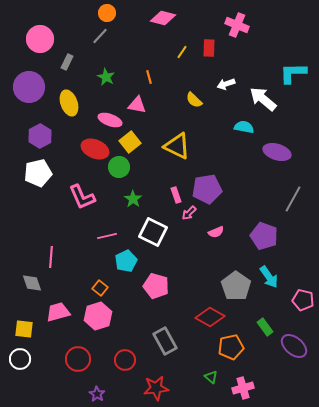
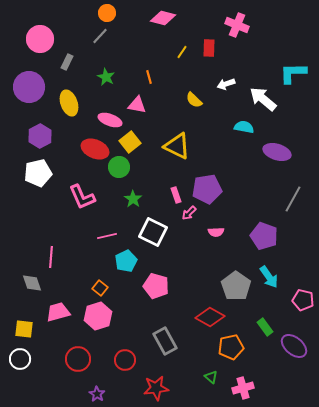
pink semicircle at (216, 232): rotated 21 degrees clockwise
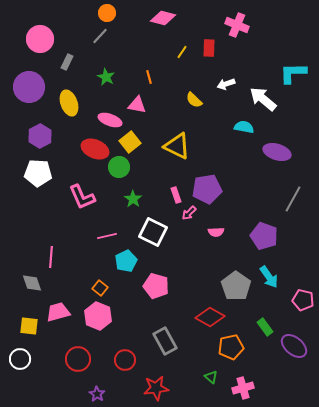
white pentagon at (38, 173): rotated 16 degrees clockwise
pink hexagon at (98, 316): rotated 20 degrees counterclockwise
yellow square at (24, 329): moved 5 px right, 3 px up
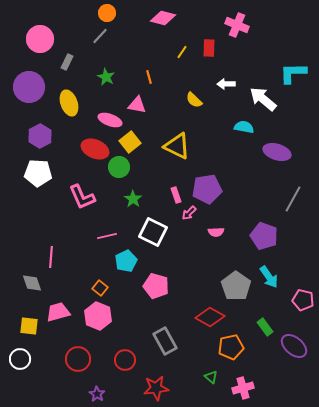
white arrow at (226, 84): rotated 18 degrees clockwise
